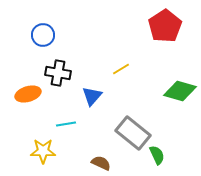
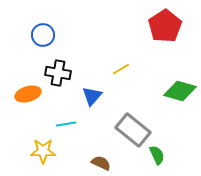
gray rectangle: moved 3 px up
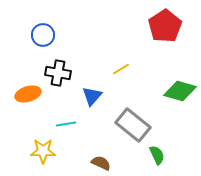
gray rectangle: moved 5 px up
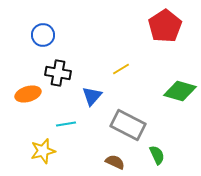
gray rectangle: moved 5 px left; rotated 12 degrees counterclockwise
yellow star: rotated 15 degrees counterclockwise
brown semicircle: moved 14 px right, 1 px up
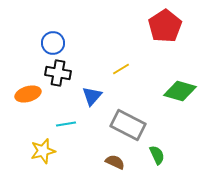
blue circle: moved 10 px right, 8 px down
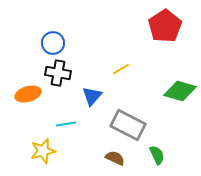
brown semicircle: moved 4 px up
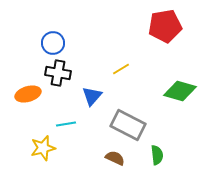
red pentagon: rotated 24 degrees clockwise
yellow star: moved 3 px up
green semicircle: rotated 18 degrees clockwise
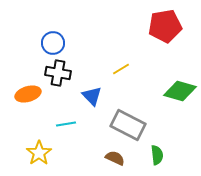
blue triangle: rotated 25 degrees counterclockwise
yellow star: moved 4 px left, 5 px down; rotated 20 degrees counterclockwise
